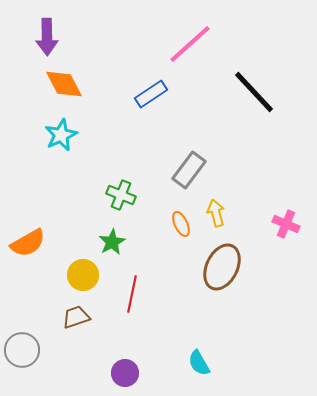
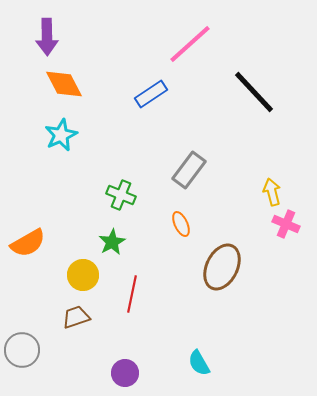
yellow arrow: moved 56 px right, 21 px up
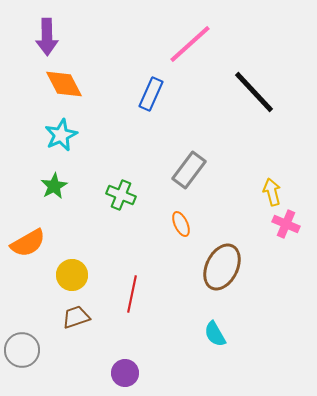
blue rectangle: rotated 32 degrees counterclockwise
green star: moved 58 px left, 56 px up
yellow circle: moved 11 px left
cyan semicircle: moved 16 px right, 29 px up
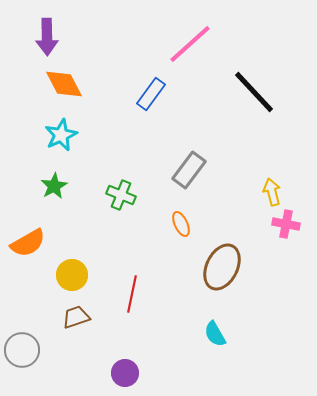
blue rectangle: rotated 12 degrees clockwise
pink cross: rotated 12 degrees counterclockwise
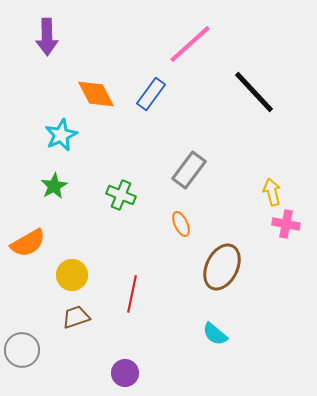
orange diamond: moved 32 px right, 10 px down
cyan semicircle: rotated 20 degrees counterclockwise
